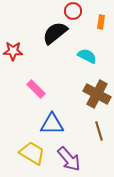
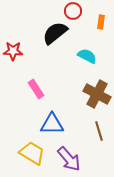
pink rectangle: rotated 12 degrees clockwise
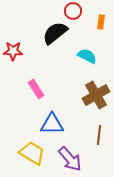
brown cross: moved 1 px left, 1 px down; rotated 32 degrees clockwise
brown line: moved 4 px down; rotated 24 degrees clockwise
purple arrow: moved 1 px right
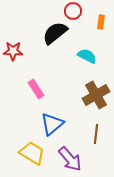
blue triangle: rotated 40 degrees counterclockwise
brown line: moved 3 px left, 1 px up
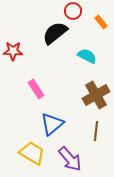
orange rectangle: rotated 48 degrees counterclockwise
brown line: moved 3 px up
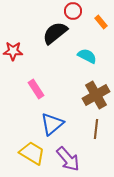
brown line: moved 2 px up
purple arrow: moved 2 px left
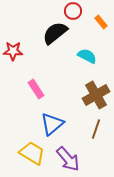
brown line: rotated 12 degrees clockwise
